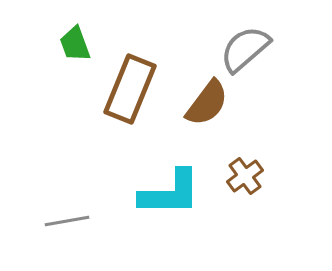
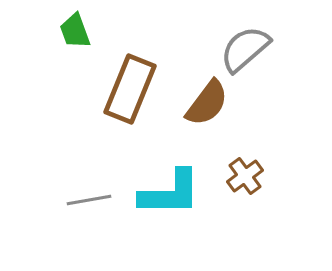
green trapezoid: moved 13 px up
gray line: moved 22 px right, 21 px up
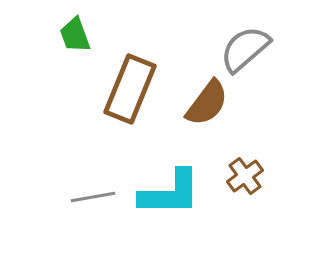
green trapezoid: moved 4 px down
gray line: moved 4 px right, 3 px up
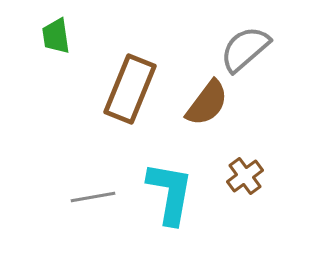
green trapezoid: moved 19 px left, 1 px down; rotated 12 degrees clockwise
cyan L-shape: rotated 80 degrees counterclockwise
